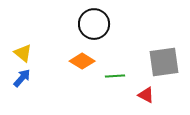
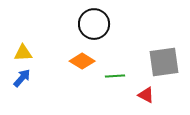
yellow triangle: rotated 42 degrees counterclockwise
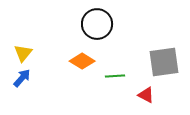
black circle: moved 3 px right
yellow triangle: rotated 48 degrees counterclockwise
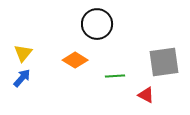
orange diamond: moved 7 px left, 1 px up
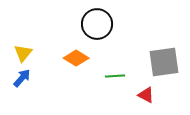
orange diamond: moved 1 px right, 2 px up
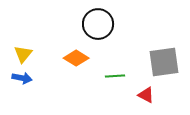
black circle: moved 1 px right
yellow triangle: moved 1 px down
blue arrow: rotated 60 degrees clockwise
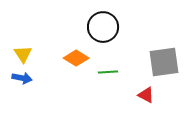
black circle: moved 5 px right, 3 px down
yellow triangle: rotated 12 degrees counterclockwise
green line: moved 7 px left, 4 px up
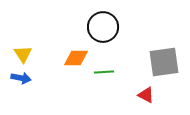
orange diamond: rotated 30 degrees counterclockwise
green line: moved 4 px left
blue arrow: moved 1 px left
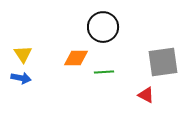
gray square: moved 1 px left
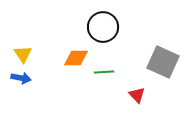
gray square: rotated 32 degrees clockwise
red triangle: moved 9 px left; rotated 18 degrees clockwise
